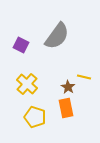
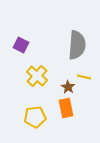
gray semicircle: moved 20 px right, 9 px down; rotated 32 degrees counterclockwise
yellow cross: moved 10 px right, 8 px up
yellow pentagon: rotated 25 degrees counterclockwise
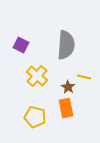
gray semicircle: moved 11 px left
yellow pentagon: rotated 20 degrees clockwise
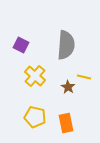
yellow cross: moved 2 px left
orange rectangle: moved 15 px down
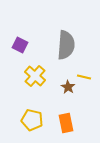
purple square: moved 1 px left
yellow pentagon: moved 3 px left, 3 px down
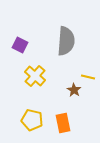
gray semicircle: moved 4 px up
yellow line: moved 4 px right
brown star: moved 6 px right, 3 px down
orange rectangle: moved 3 px left
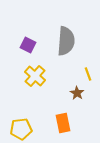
purple square: moved 8 px right
yellow line: moved 3 px up; rotated 56 degrees clockwise
brown star: moved 3 px right, 3 px down
yellow pentagon: moved 11 px left, 9 px down; rotated 20 degrees counterclockwise
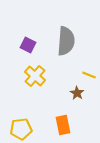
yellow line: moved 1 px right, 1 px down; rotated 48 degrees counterclockwise
orange rectangle: moved 2 px down
